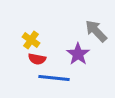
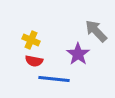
yellow cross: rotated 12 degrees counterclockwise
red semicircle: moved 3 px left, 2 px down
blue line: moved 1 px down
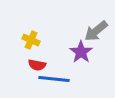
gray arrow: rotated 85 degrees counterclockwise
purple star: moved 3 px right, 2 px up
red semicircle: moved 3 px right, 4 px down
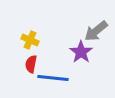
yellow cross: moved 1 px left
red semicircle: moved 6 px left, 1 px up; rotated 90 degrees clockwise
blue line: moved 1 px left, 1 px up
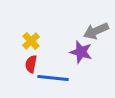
gray arrow: rotated 15 degrees clockwise
yellow cross: moved 1 px right, 1 px down; rotated 24 degrees clockwise
purple star: rotated 20 degrees counterclockwise
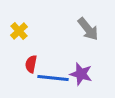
gray arrow: moved 8 px left, 2 px up; rotated 105 degrees counterclockwise
yellow cross: moved 12 px left, 10 px up
purple star: moved 22 px down
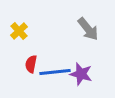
blue line: moved 2 px right, 6 px up; rotated 12 degrees counterclockwise
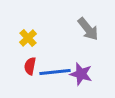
yellow cross: moved 9 px right, 7 px down
red semicircle: moved 1 px left, 2 px down
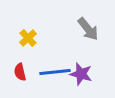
red semicircle: moved 10 px left, 6 px down; rotated 24 degrees counterclockwise
